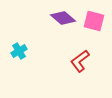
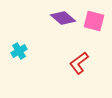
red L-shape: moved 1 px left, 2 px down
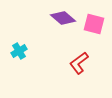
pink square: moved 3 px down
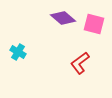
cyan cross: moved 1 px left, 1 px down; rotated 28 degrees counterclockwise
red L-shape: moved 1 px right
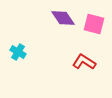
purple diamond: rotated 15 degrees clockwise
red L-shape: moved 4 px right, 1 px up; rotated 70 degrees clockwise
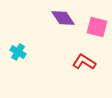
pink square: moved 3 px right, 3 px down
